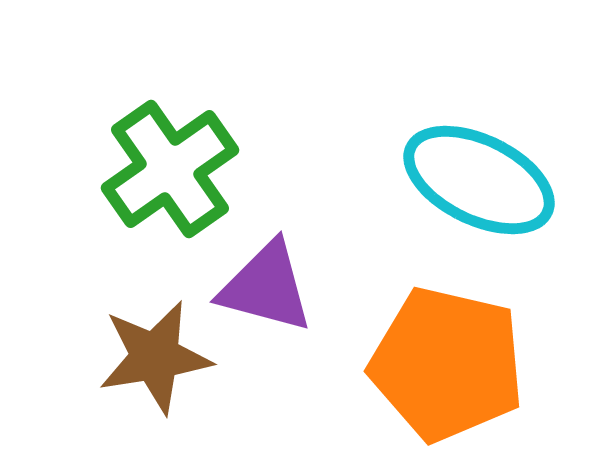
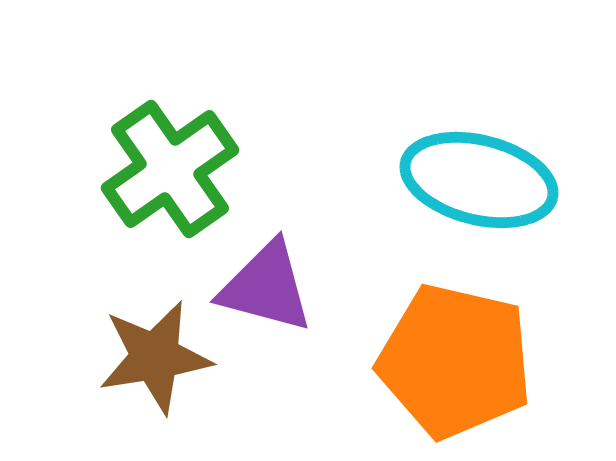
cyan ellipse: rotated 12 degrees counterclockwise
orange pentagon: moved 8 px right, 3 px up
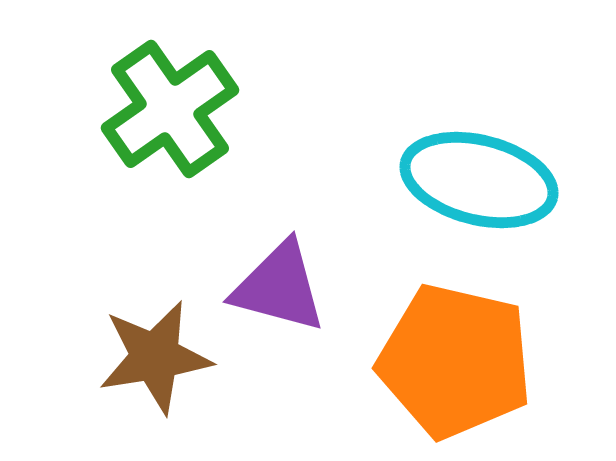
green cross: moved 60 px up
purple triangle: moved 13 px right
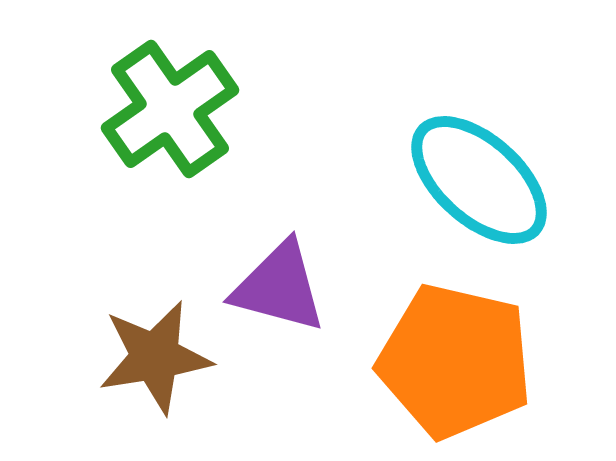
cyan ellipse: rotated 28 degrees clockwise
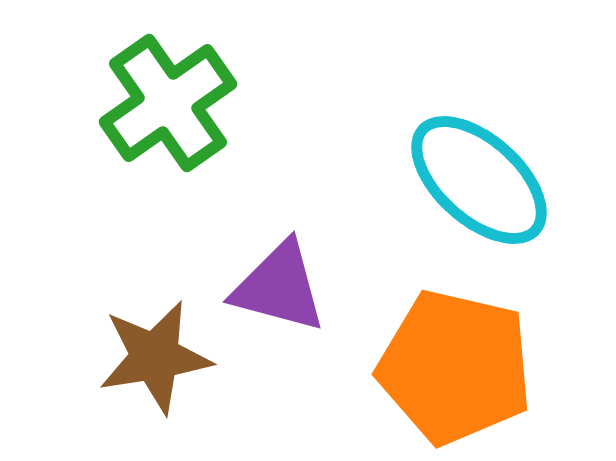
green cross: moved 2 px left, 6 px up
orange pentagon: moved 6 px down
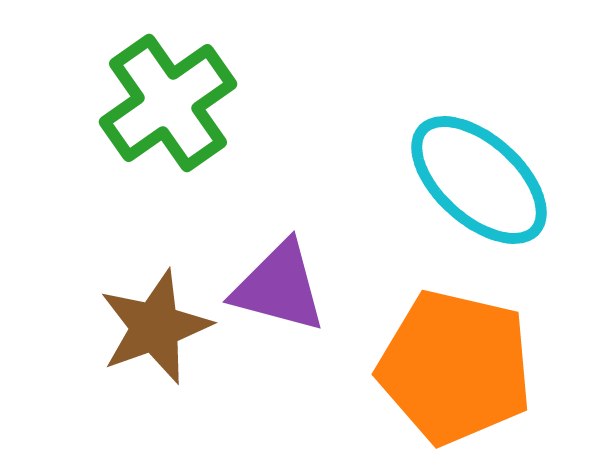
brown star: moved 30 px up; rotated 11 degrees counterclockwise
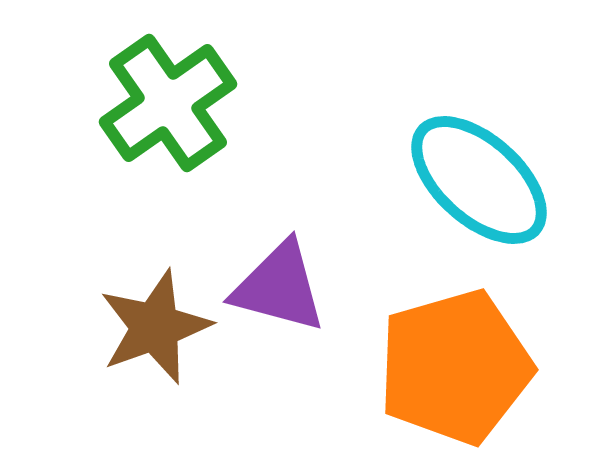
orange pentagon: rotated 29 degrees counterclockwise
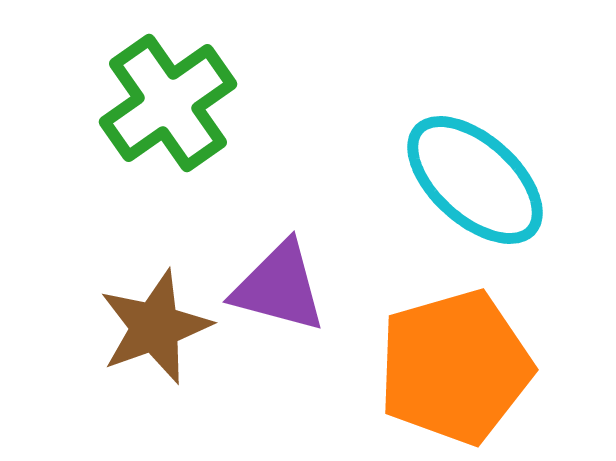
cyan ellipse: moved 4 px left
